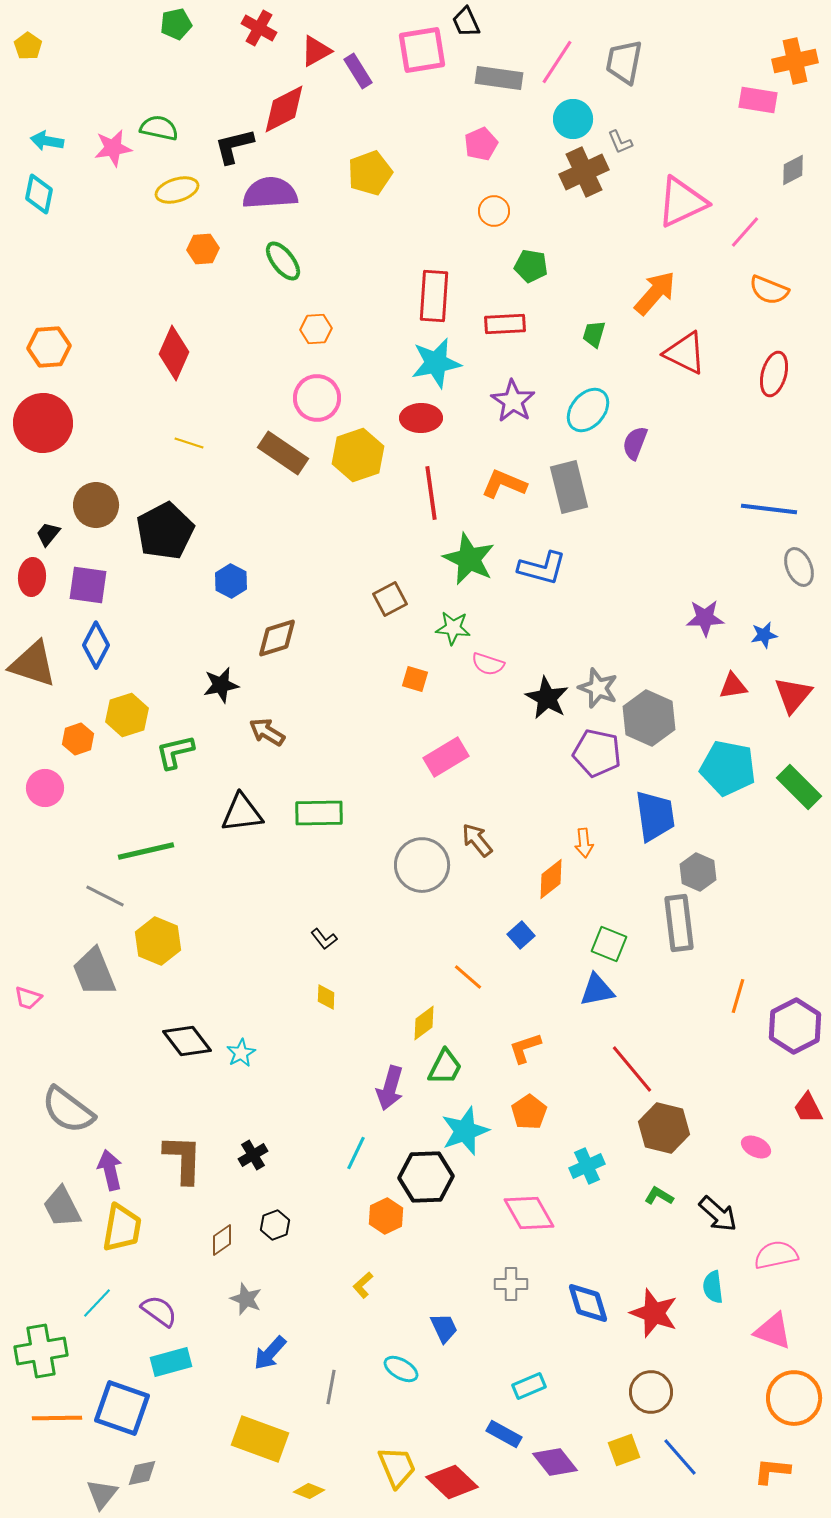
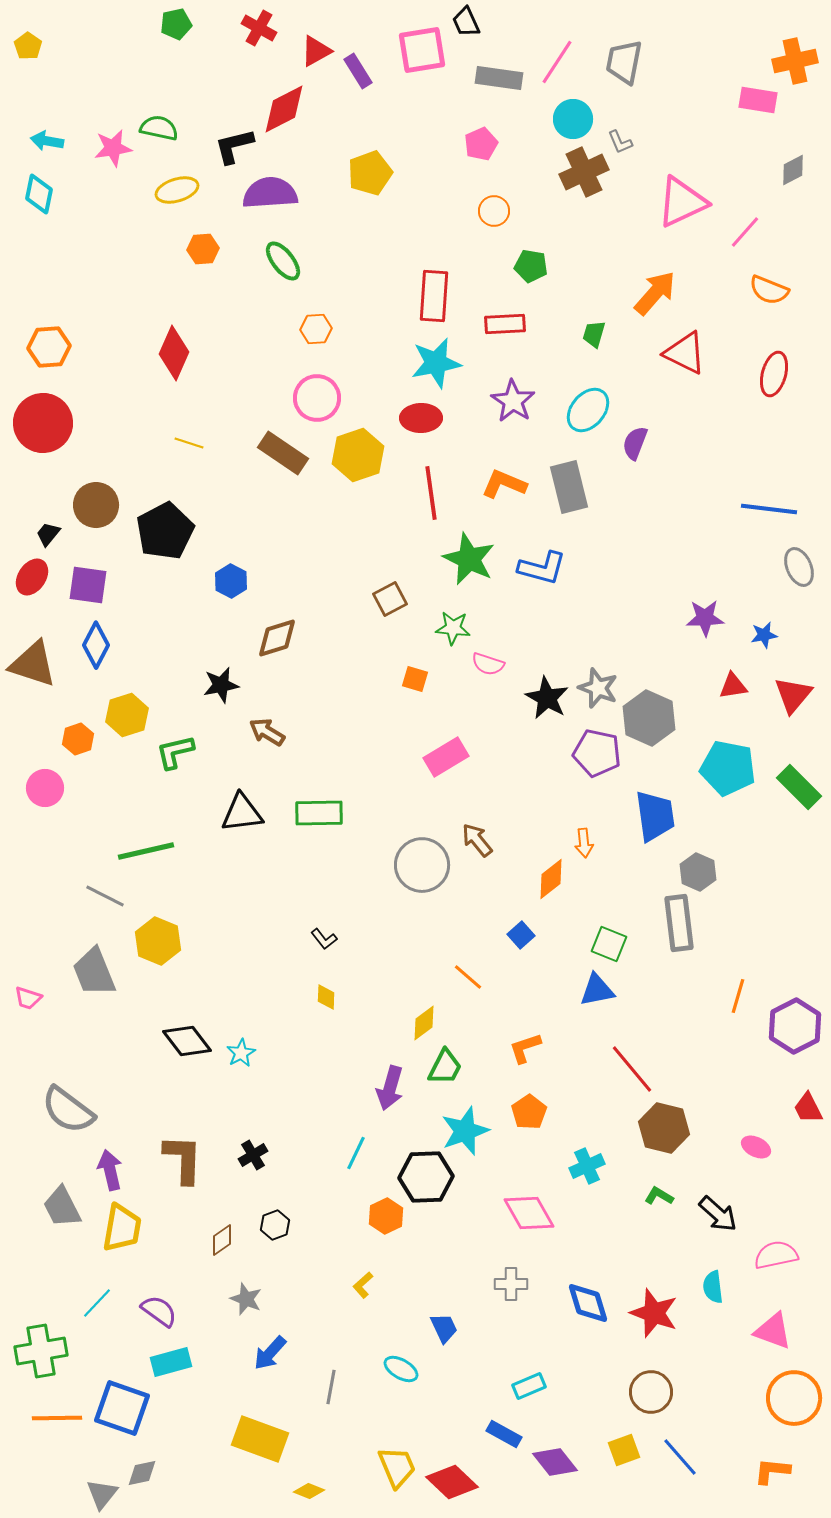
red ellipse at (32, 577): rotated 30 degrees clockwise
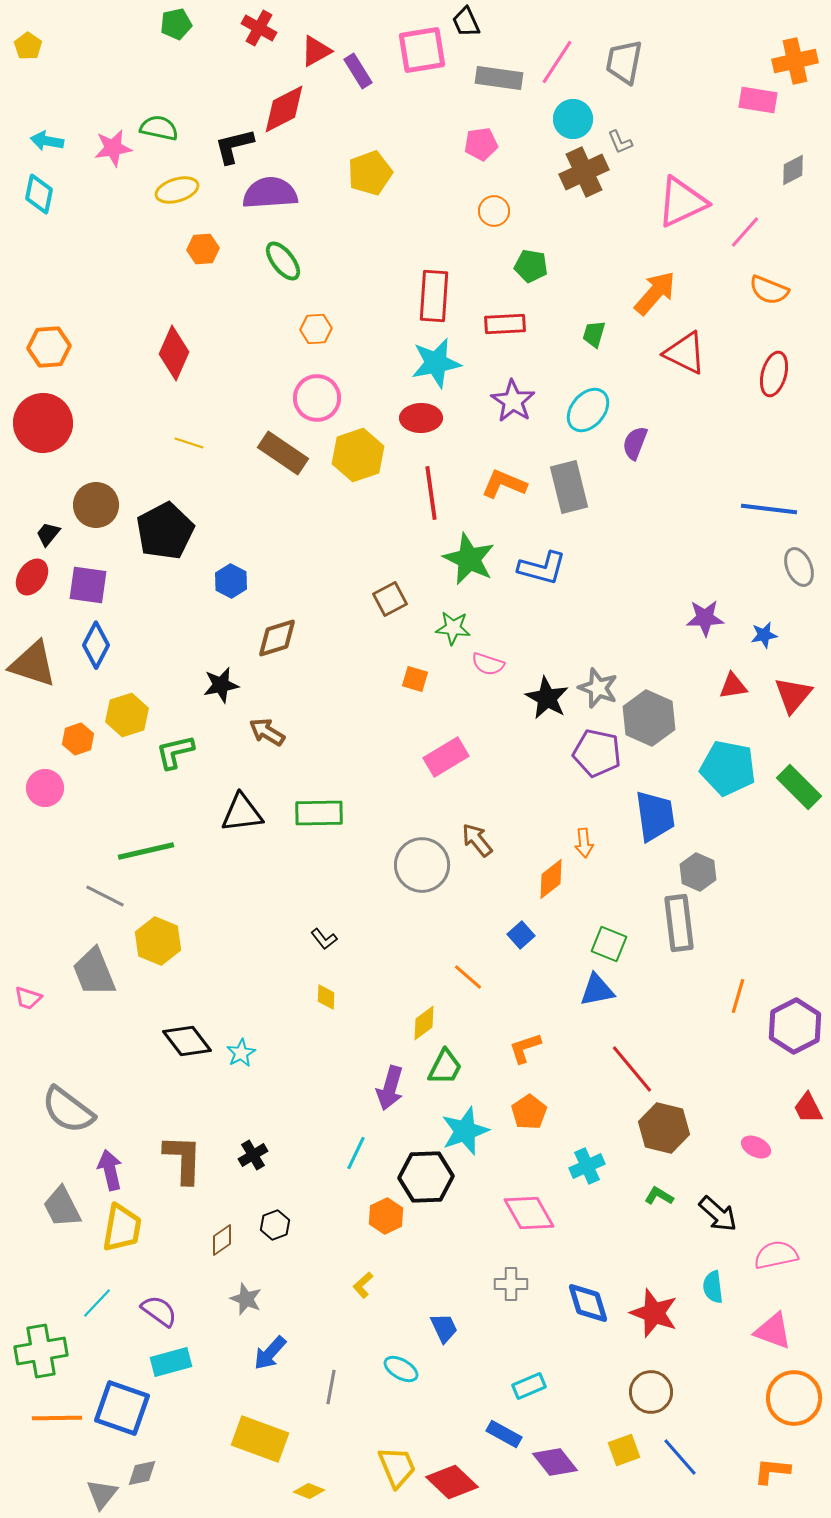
pink pentagon at (481, 144): rotated 16 degrees clockwise
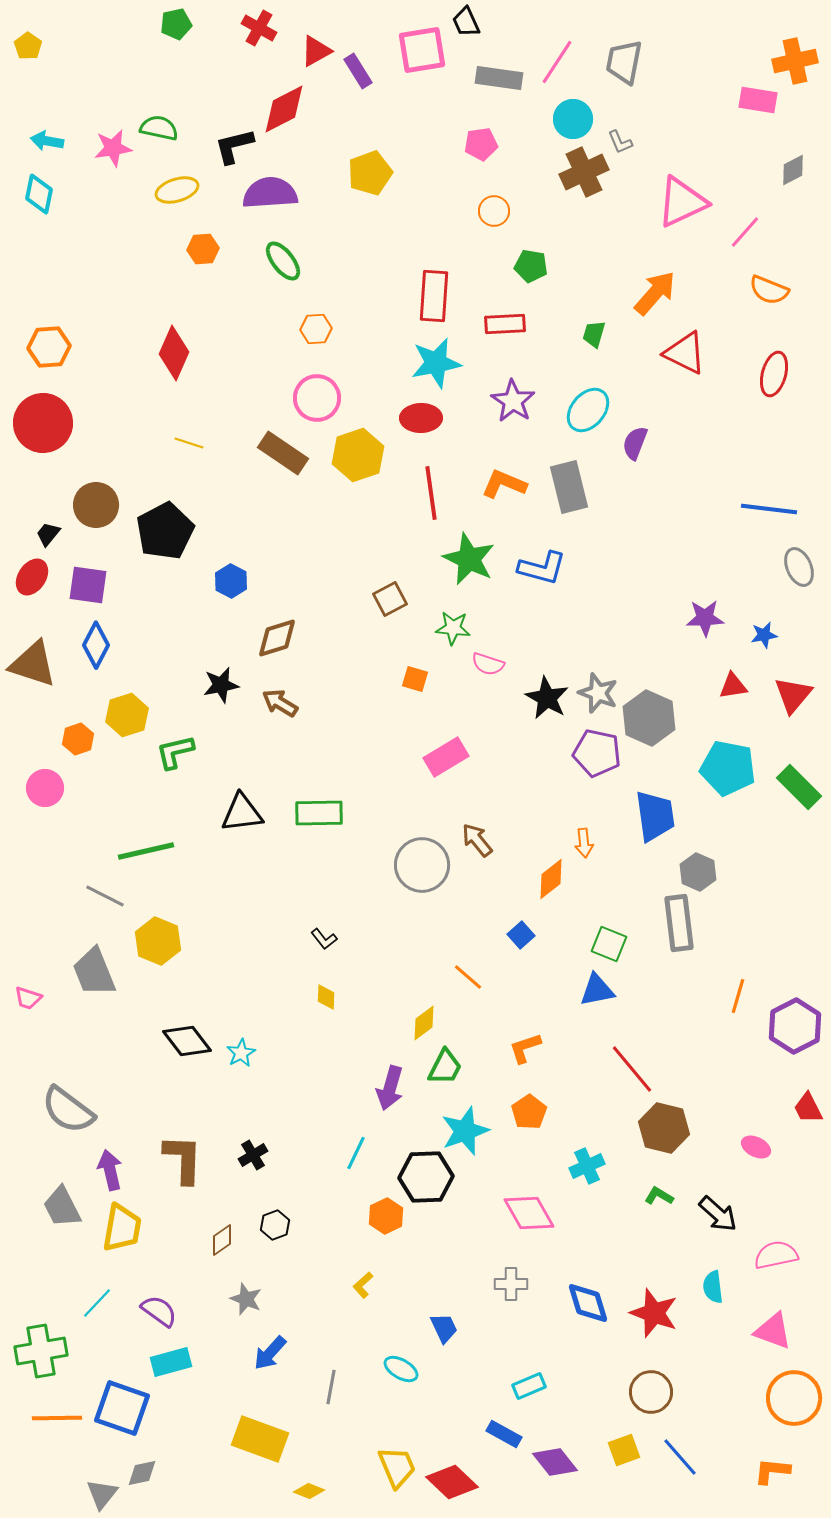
gray star at (598, 688): moved 5 px down
brown arrow at (267, 732): moved 13 px right, 29 px up
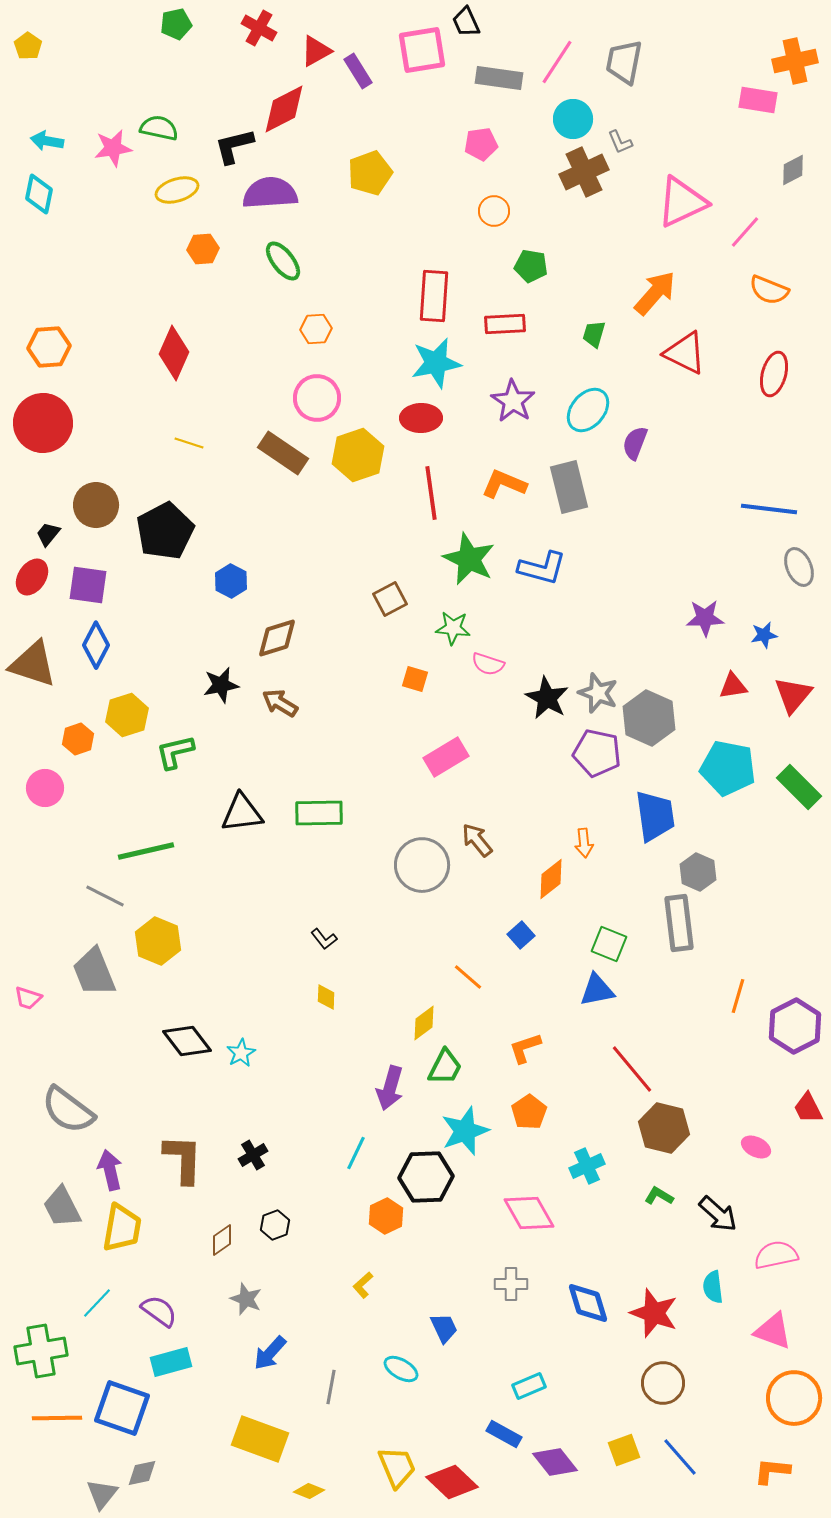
brown circle at (651, 1392): moved 12 px right, 9 px up
